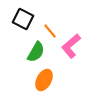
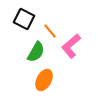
black square: moved 1 px right
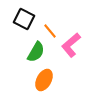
pink L-shape: moved 1 px up
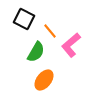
orange ellipse: rotated 10 degrees clockwise
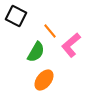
black square: moved 8 px left, 3 px up
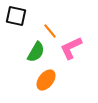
black square: rotated 15 degrees counterclockwise
pink L-shape: moved 3 px down; rotated 15 degrees clockwise
orange ellipse: moved 2 px right
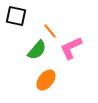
green semicircle: moved 1 px right, 2 px up; rotated 10 degrees clockwise
